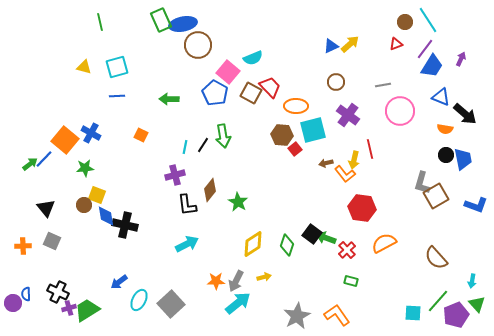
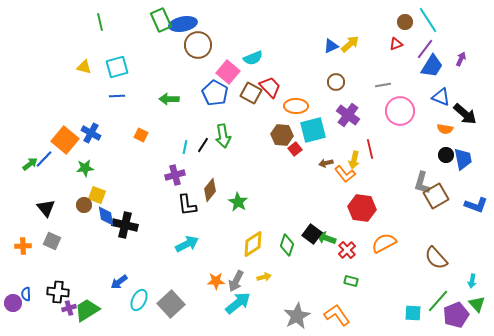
black cross at (58, 292): rotated 20 degrees counterclockwise
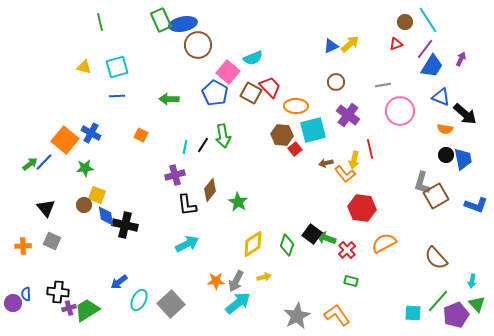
blue line at (44, 159): moved 3 px down
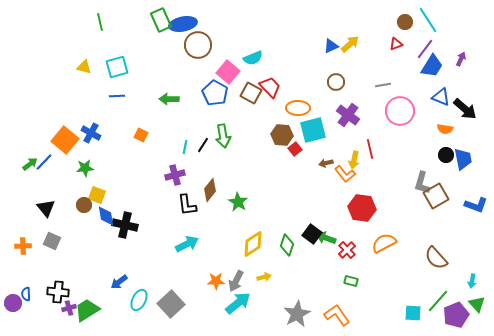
orange ellipse at (296, 106): moved 2 px right, 2 px down
black arrow at (465, 114): moved 5 px up
gray star at (297, 316): moved 2 px up
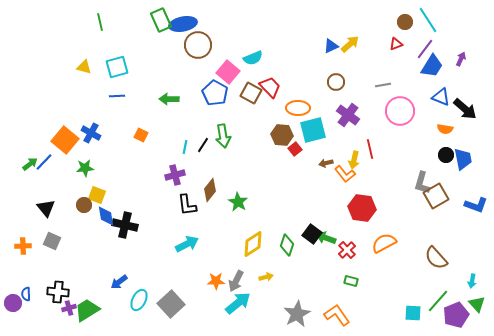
yellow arrow at (264, 277): moved 2 px right
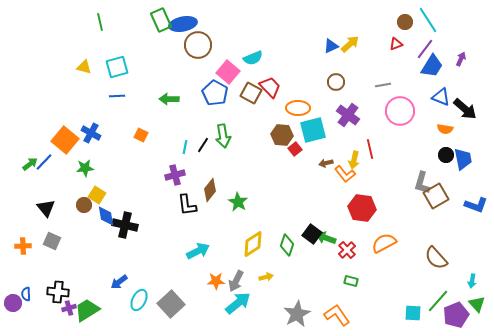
yellow square at (97, 195): rotated 12 degrees clockwise
cyan arrow at (187, 244): moved 11 px right, 7 px down
